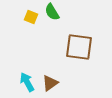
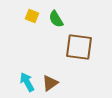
green semicircle: moved 4 px right, 7 px down
yellow square: moved 1 px right, 1 px up
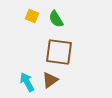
brown square: moved 20 px left, 5 px down
brown triangle: moved 3 px up
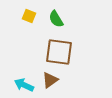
yellow square: moved 3 px left
cyan arrow: moved 3 px left, 3 px down; rotated 36 degrees counterclockwise
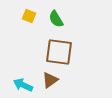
cyan arrow: moved 1 px left
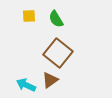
yellow square: rotated 24 degrees counterclockwise
brown square: moved 1 px left, 1 px down; rotated 32 degrees clockwise
cyan arrow: moved 3 px right
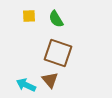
brown square: rotated 20 degrees counterclockwise
brown triangle: rotated 36 degrees counterclockwise
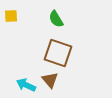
yellow square: moved 18 px left
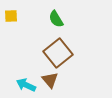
brown square: rotated 32 degrees clockwise
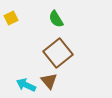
yellow square: moved 2 px down; rotated 24 degrees counterclockwise
brown triangle: moved 1 px left, 1 px down
